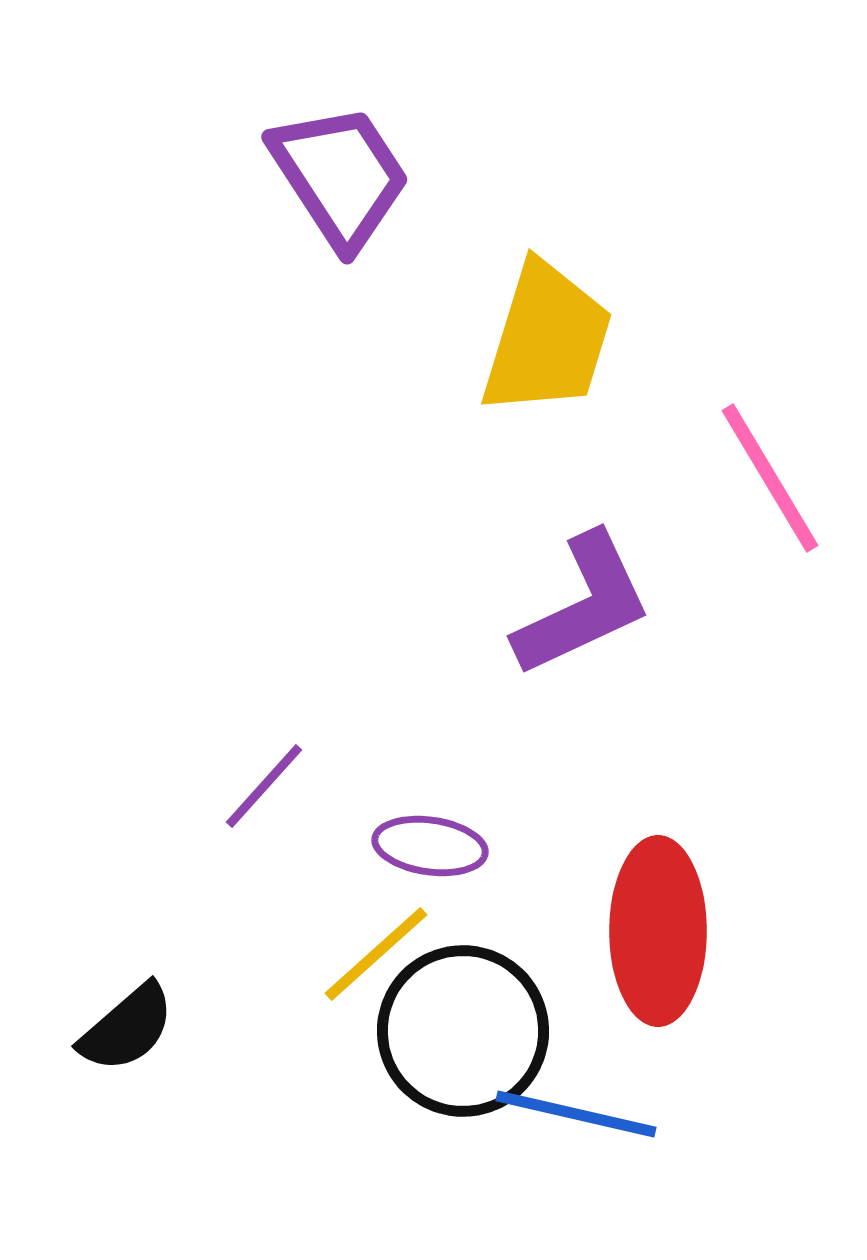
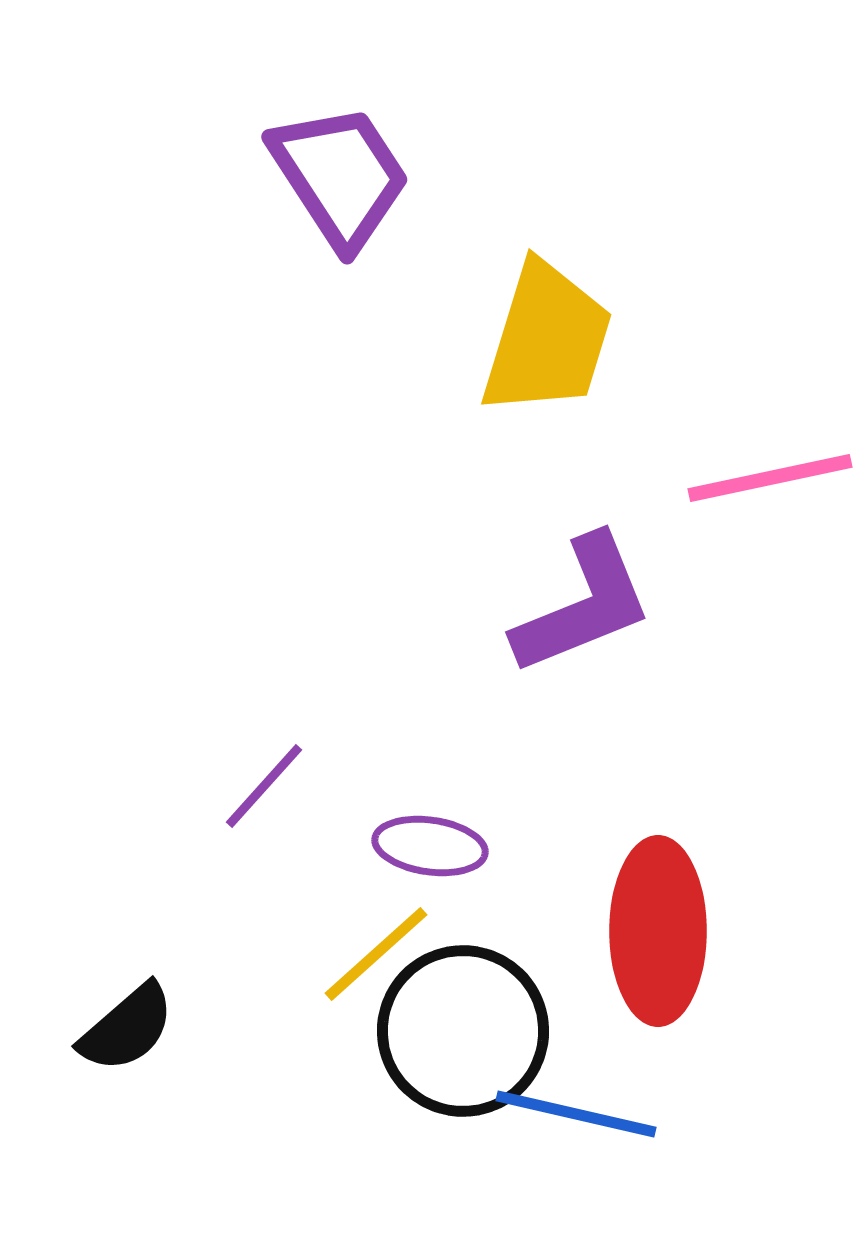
pink line: rotated 71 degrees counterclockwise
purple L-shape: rotated 3 degrees clockwise
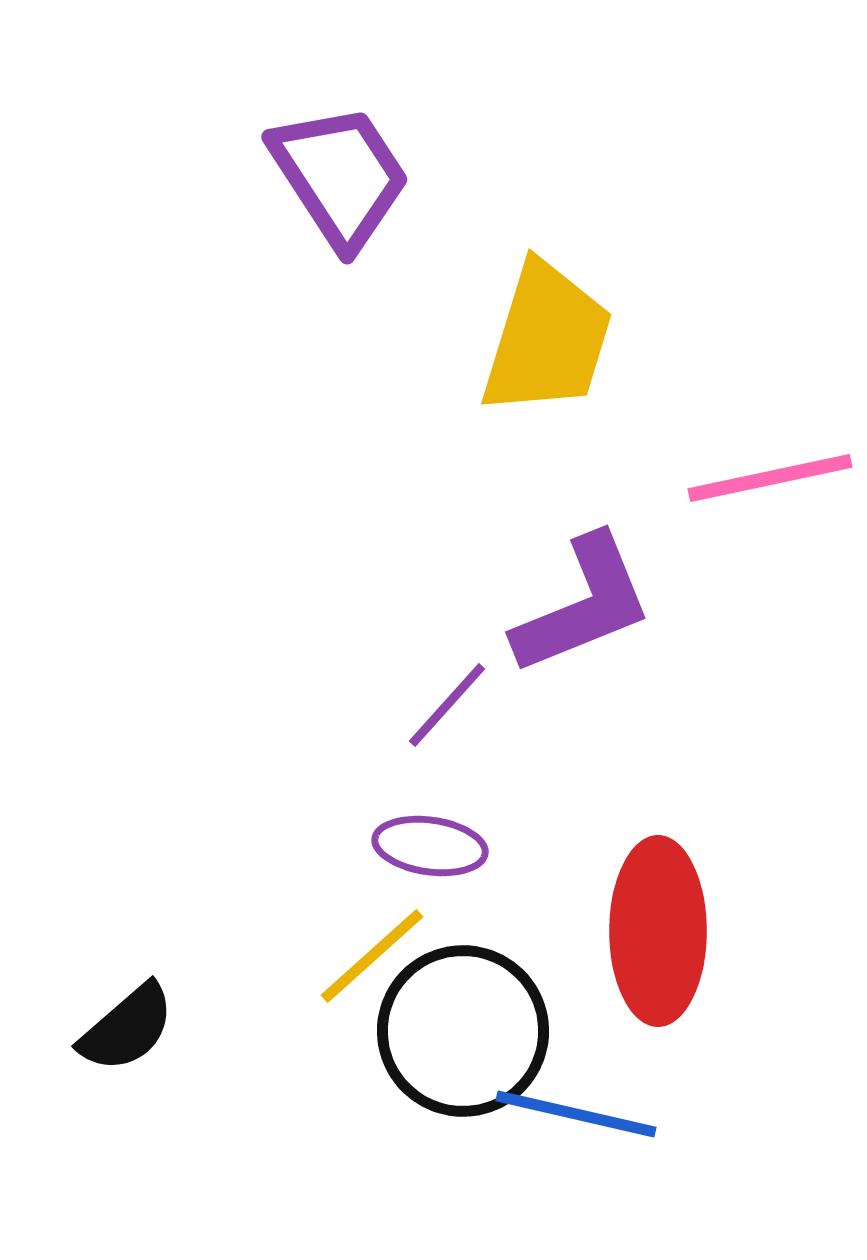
purple line: moved 183 px right, 81 px up
yellow line: moved 4 px left, 2 px down
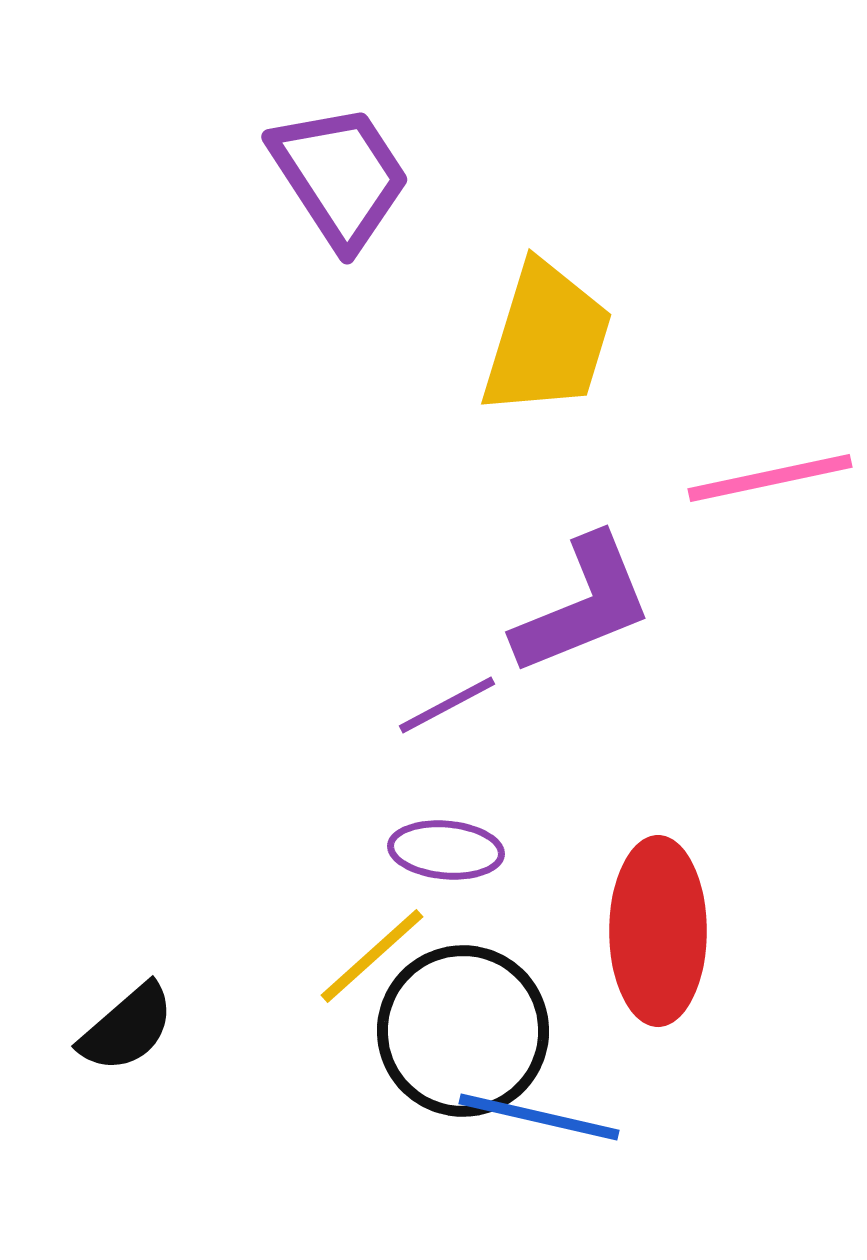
purple line: rotated 20 degrees clockwise
purple ellipse: moved 16 px right, 4 px down; rotated 3 degrees counterclockwise
blue line: moved 37 px left, 3 px down
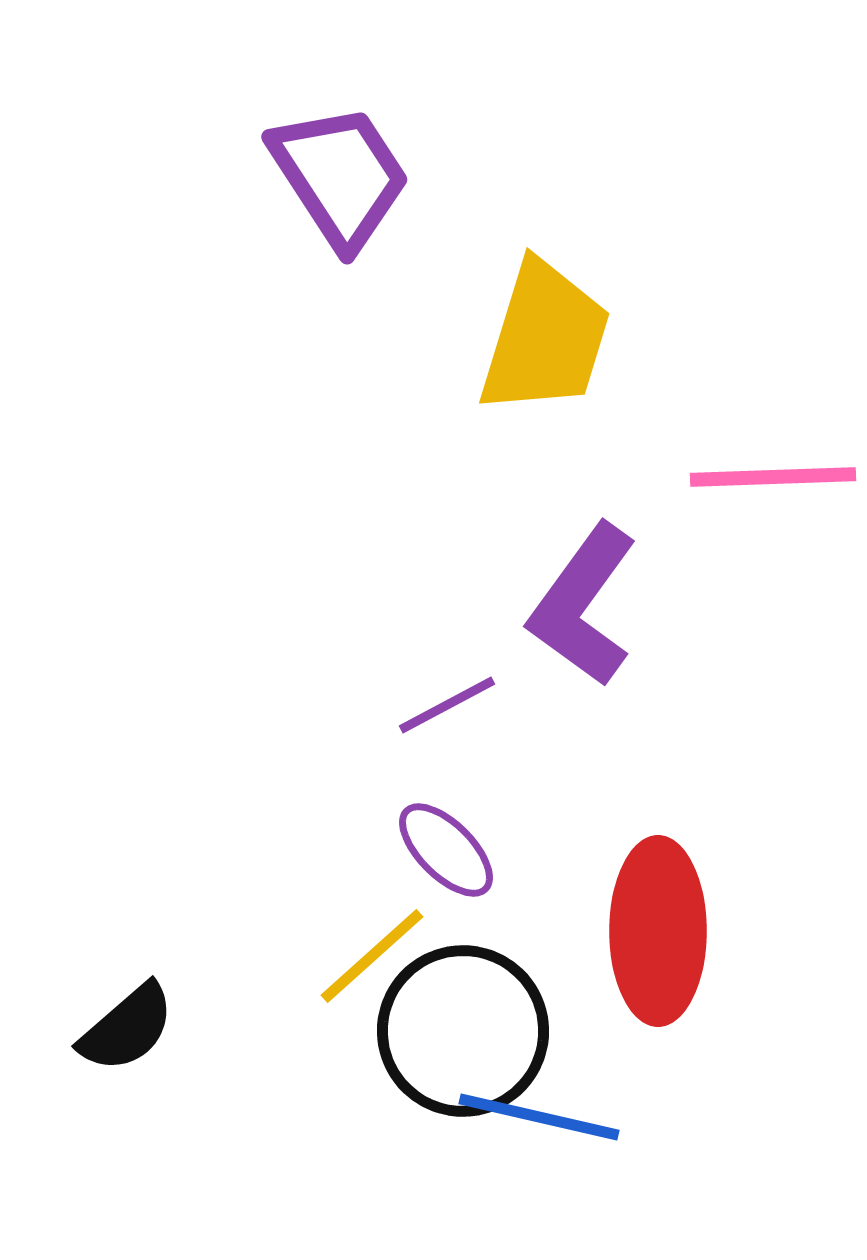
yellow trapezoid: moved 2 px left, 1 px up
pink line: moved 3 px right, 1 px up; rotated 10 degrees clockwise
purple L-shape: rotated 148 degrees clockwise
purple ellipse: rotated 40 degrees clockwise
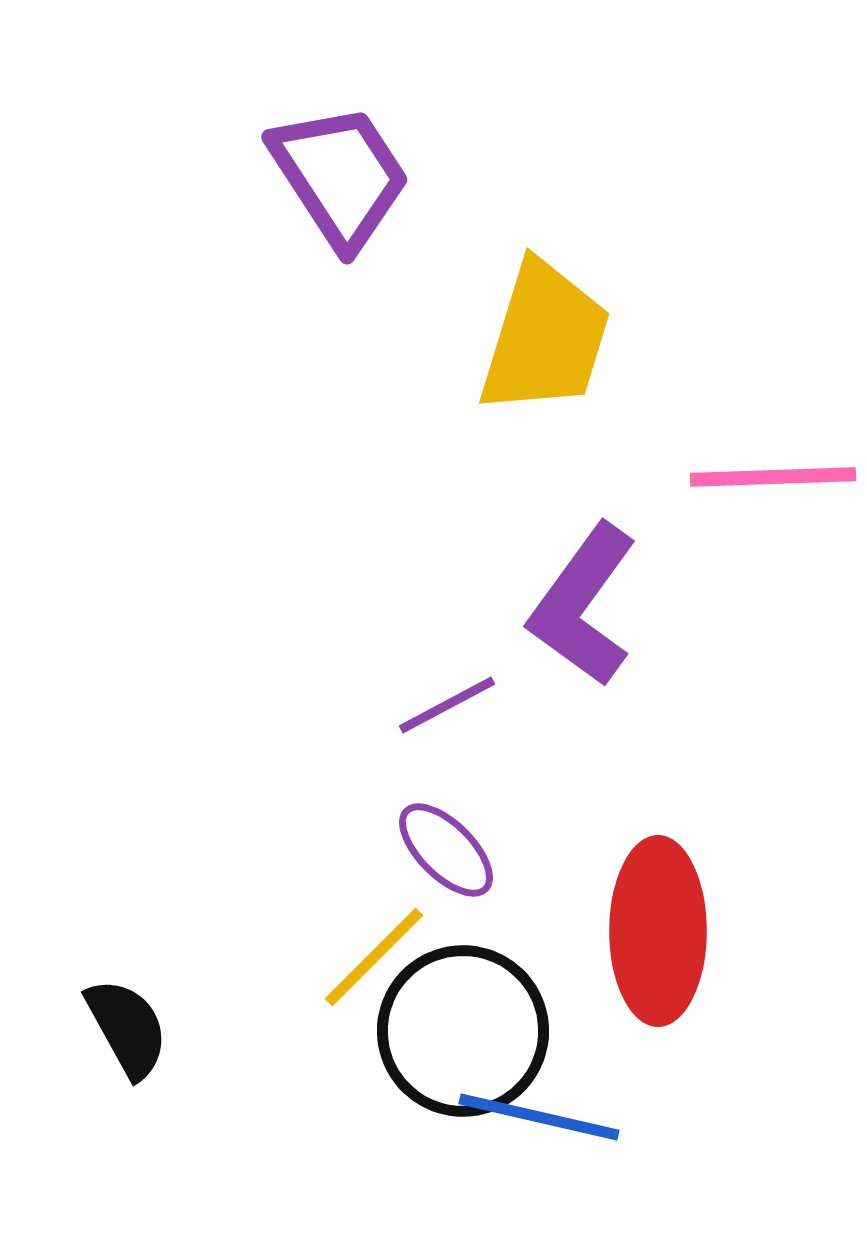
yellow line: moved 2 px right, 1 px down; rotated 3 degrees counterclockwise
black semicircle: rotated 78 degrees counterclockwise
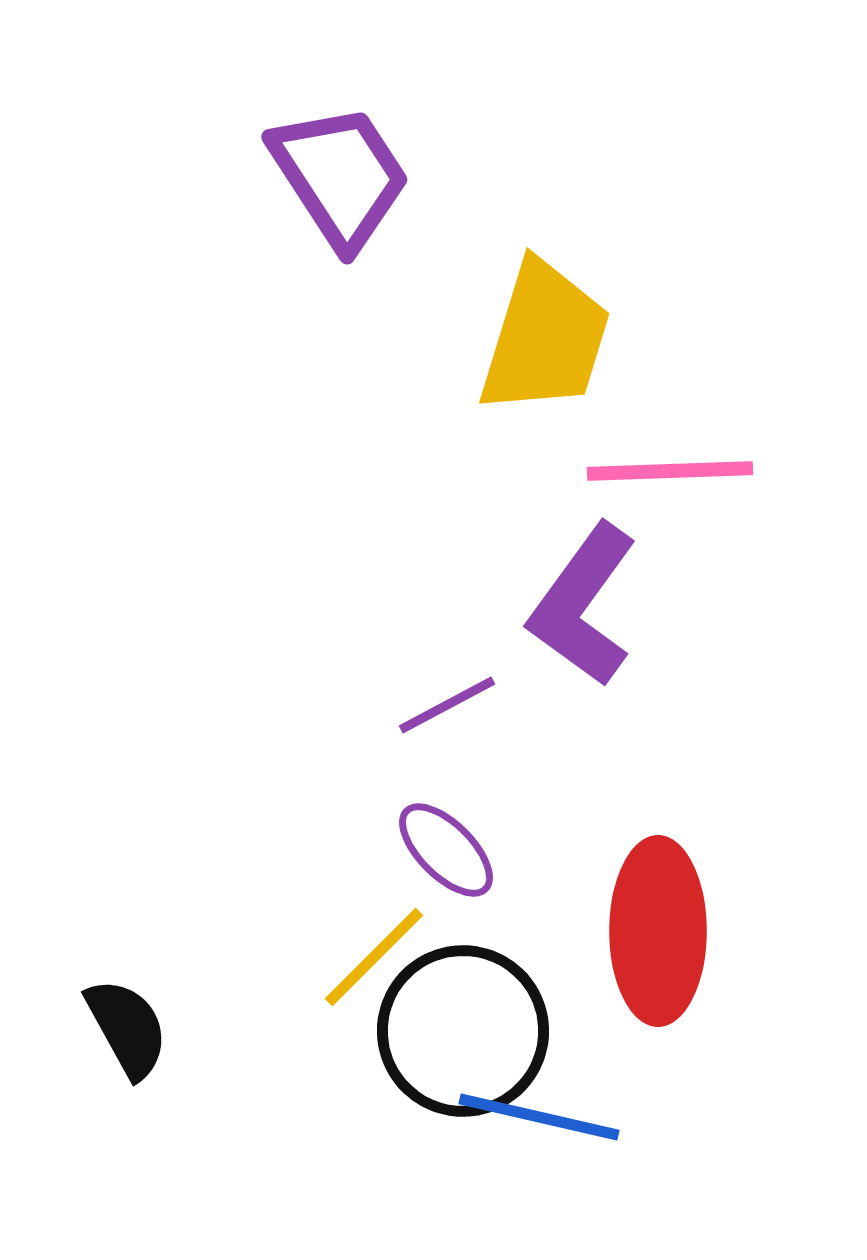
pink line: moved 103 px left, 6 px up
